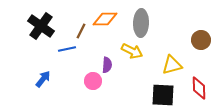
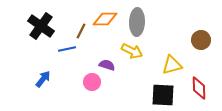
gray ellipse: moved 4 px left, 1 px up
purple semicircle: rotated 77 degrees counterclockwise
pink circle: moved 1 px left, 1 px down
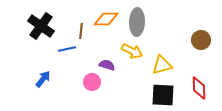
orange diamond: moved 1 px right
brown line: rotated 21 degrees counterclockwise
yellow triangle: moved 10 px left
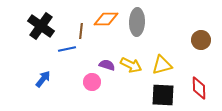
yellow arrow: moved 1 px left, 14 px down
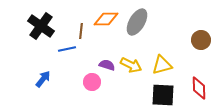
gray ellipse: rotated 28 degrees clockwise
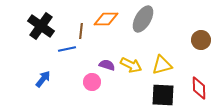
gray ellipse: moved 6 px right, 3 px up
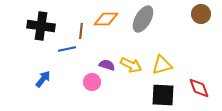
black cross: rotated 28 degrees counterclockwise
brown circle: moved 26 px up
red diamond: rotated 20 degrees counterclockwise
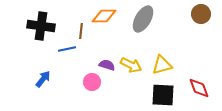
orange diamond: moved 2 px left, 3 px up
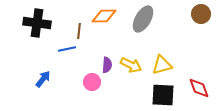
black cross: moved 4 px left, 3 px up
brown line: moved 2 px left
purple semicircle: rotated 77 degrees clockwise
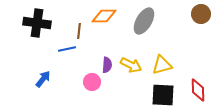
gray ellipse: moved 1 px right, 2 px down
red diamond: moved 1 px left, 2 px down; rotated 20 degrees clockwise
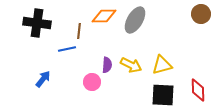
gray ellipse: moved 9 px left, 1 px up
